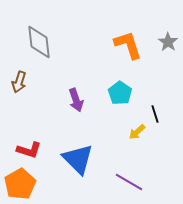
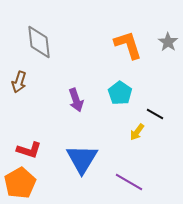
black line: rotated 42 degrees counterclockwise
yellow arrow: rotated 12 degrees counterclockwise
blue triangle: moved 4 px right; rotated 16 degrees clockwise
orange pentagon: moved 1 px up
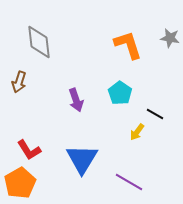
gray star: moved 2 px right, 4 px up; rotated 24 degrees counterclockwise
red L-shape: rotated 40 degrees clockwise
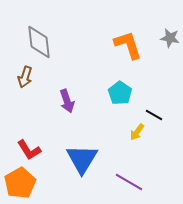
brown arrow: moved 6 px right, 5 px up
purple arrow: moved 9 px left, 1 px down
black line: moved 1 px left, 1 px down
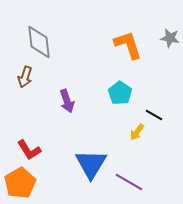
blue triangle: moved 9 px right, 5 px down
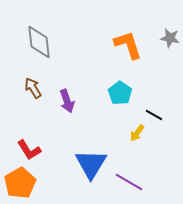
brown arrow: moved 8 px right, 11 px down; rotated 130 degrees clockwise
yellow arrow: moved 1 px down
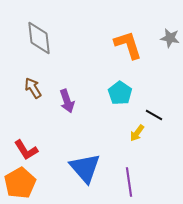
gray diamond: moved 4 px up
red L-shape: moved 3 px left
blue triangle: moved 6 px left, 4 px down; rotated 12 degrees counterclockwise
purple line: rotated 52 degrees clockwise
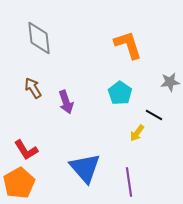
gray star: moved 44 px down; rotated 18 degrees counterclockwise
purple arrow: moved 1 px left, 1 px down
orange pentagon: moved 1 px left
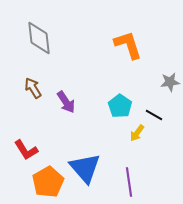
cyan pentagon: moved 13 px down
purple arrow: rotated 15 degrees counterclockwise
orange pentagon: moved 29 px right, 1 px up
